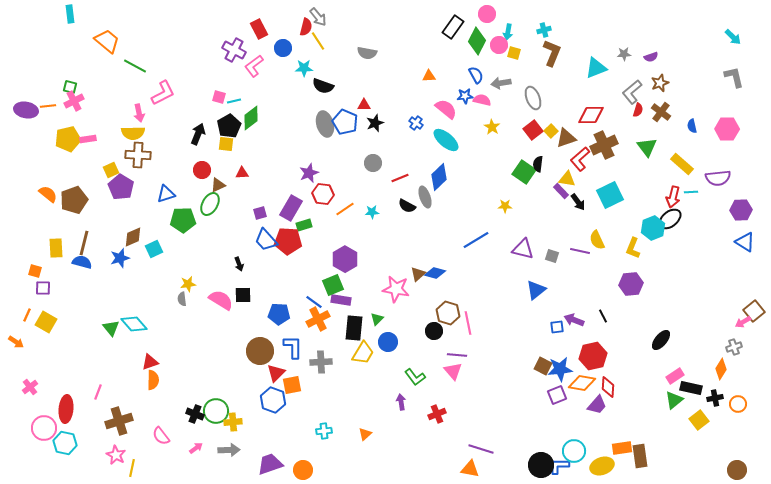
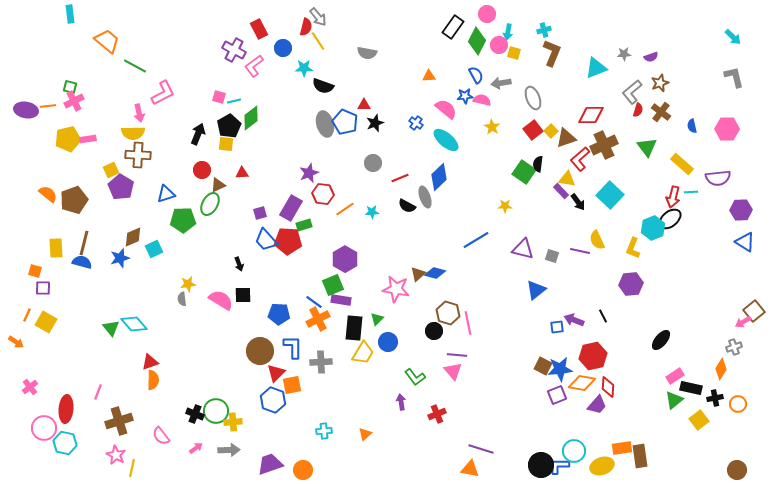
cyan square at (610, 195): rotated 20 degrees counterclockwise
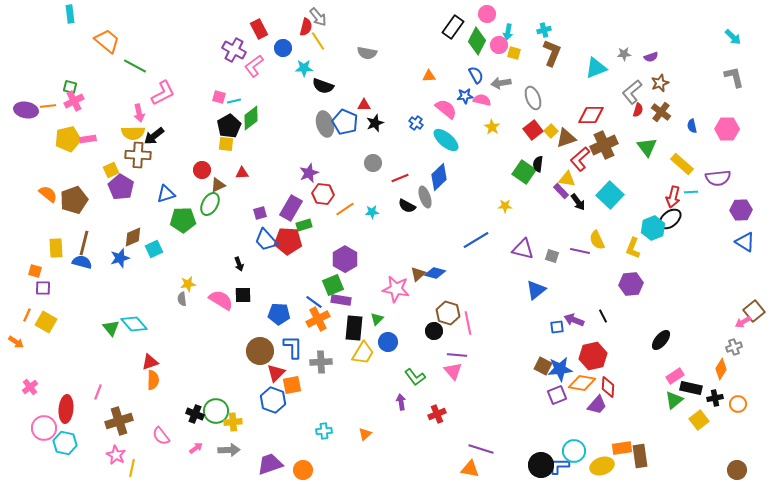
black arrow at (198, 134): moved 44 px left, 2 px down; rotated 150 degrees counterclockwise
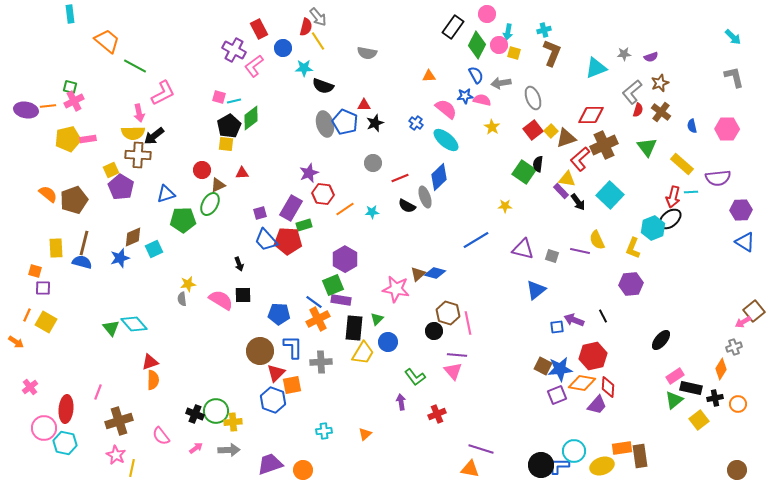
green diamond at (477, 41): moved 4 px down
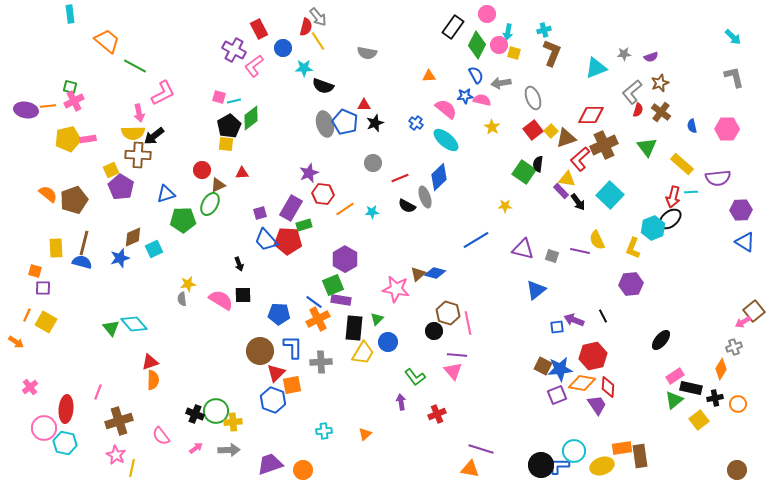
purple trapezoid at (597, 405): rotated 75 degrees counterclockwise
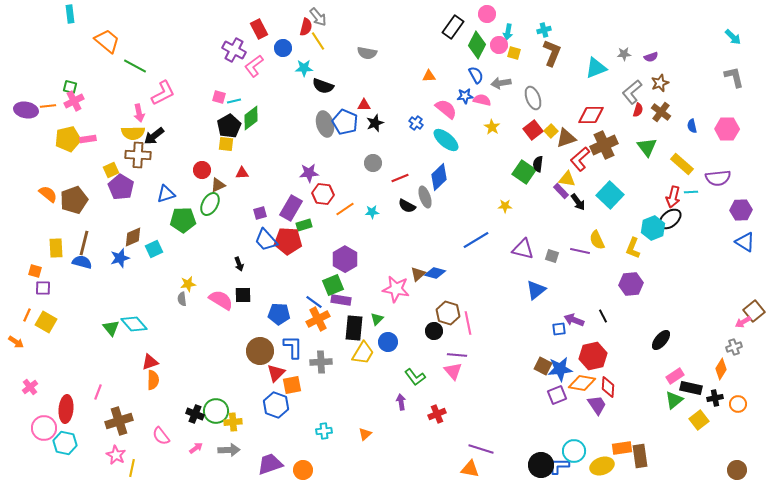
purple star at (309, 173): rotated 18 degrees clockwise
blue square at (557, 327): moved 2 px right, 2 px down
blue hexagon at (273, 400): moved 3 px right, 5 px down
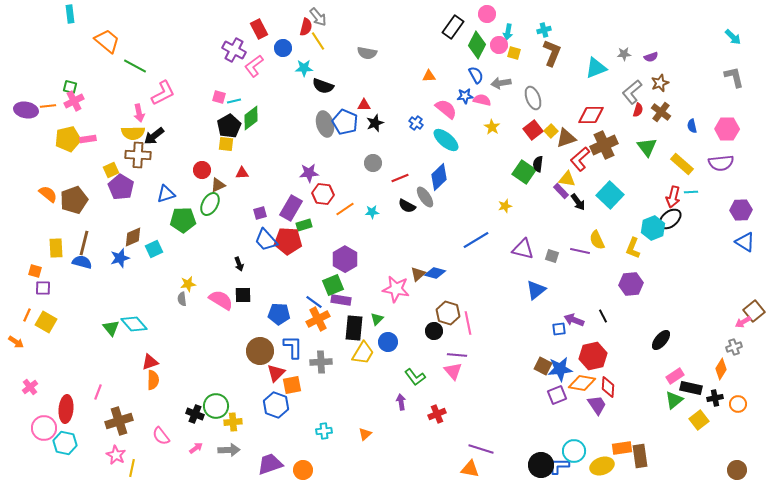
purple semicircle at (718, 178): moved 3 px right, 15 px up
gray ellipse at (425, 197): rotated 15 degrees counterclockwise
yellow star at (505, 206): rotated 16 degrees counterclockwise
green circle at (216, 411): moved 5 px up
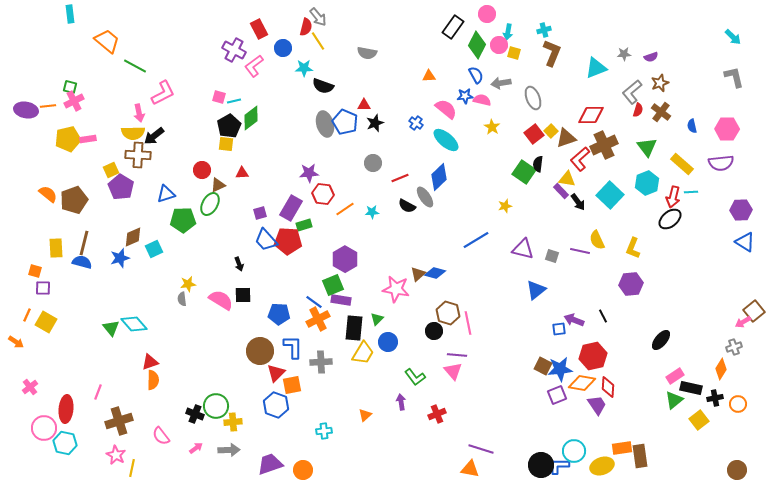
red square at (533, 130): moved 1 px right, 4 px down
cyan hexagon at (653, 228): moved 6 px left, 45 px up
orange triangle at (365, 434): moved 19 px up
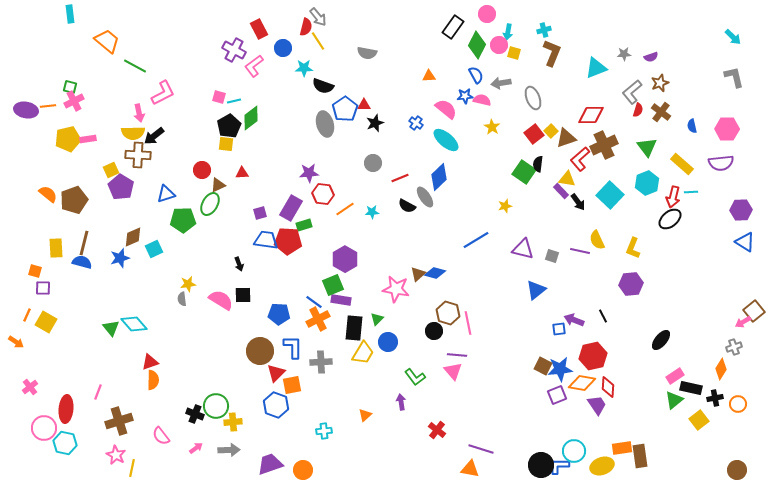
blue pentagon at (345, 122): moved 13 px up; rotated 15 degrees clockwise
blue trapezoid at (266, 240): rotated 140 degrees clockwise
red cross at (437, 414): moved 16 px down; rotated 30 degrees counterclockwise
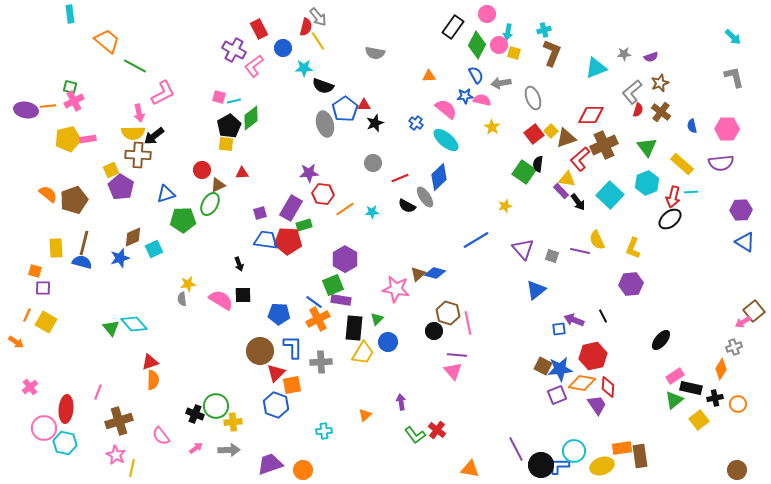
gray semicircle at (367, 53): moved 8 px right
purple triangle at (523, 249): rotated 35 degrees clockwise
green L-shape at (415, 377): moved 58 px down
purple line at (481, 449): moved 35 px right; rotated 45 degrees clockwise
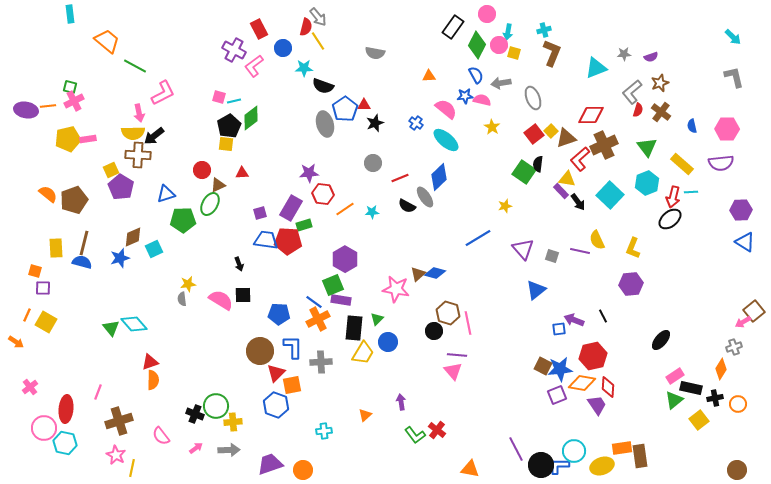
blue line at (476, 240): moved 2 px right, 2 px up
